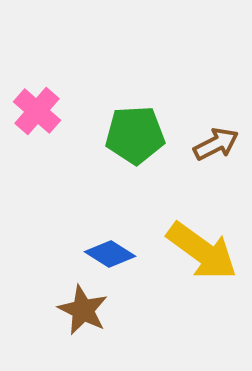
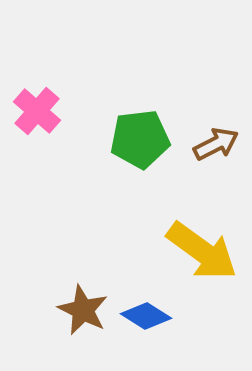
green pentagon: moved 5 px right, 4 px down; rotated 4 degrees counterclockwise
blue diamond: moved 36 px right, 62 px down
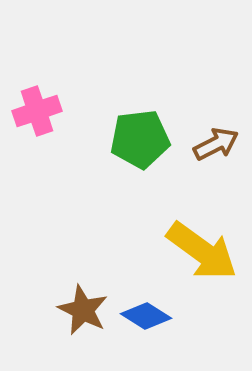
pink cross: rotated 30 degrees clockwise
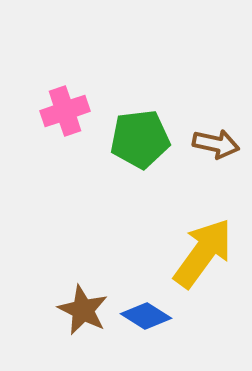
pink cross: moved 28 px right
brown arrow: rotated 39 degrees clockwise
yellow arrow: moved 1 px right, 2 px down; rotated 90 degrees counterclockwise
